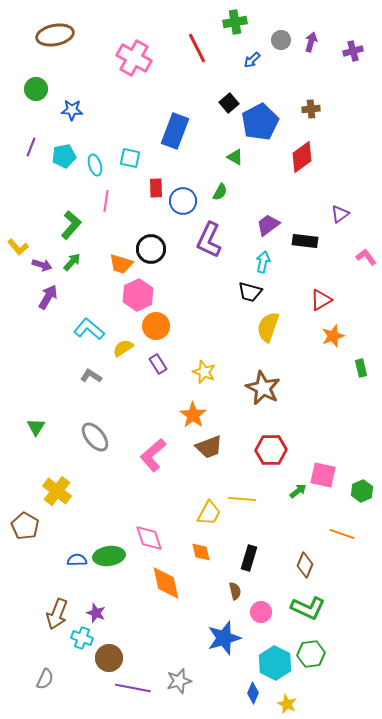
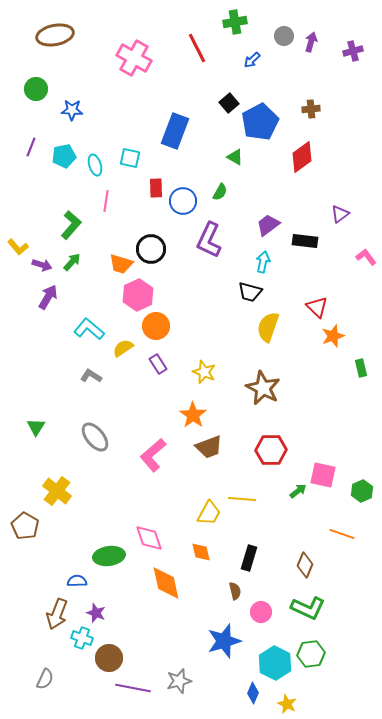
gray circle at (281, 40): moved 3 px right, 4 px up
red triangle at (321, 300): moved 4 px left, 7 px down; rotated 45 degrees counterclockwise
blue semicircle at (77, 560): moved 21 px down
blue star at (224, 638): moved 3 px down
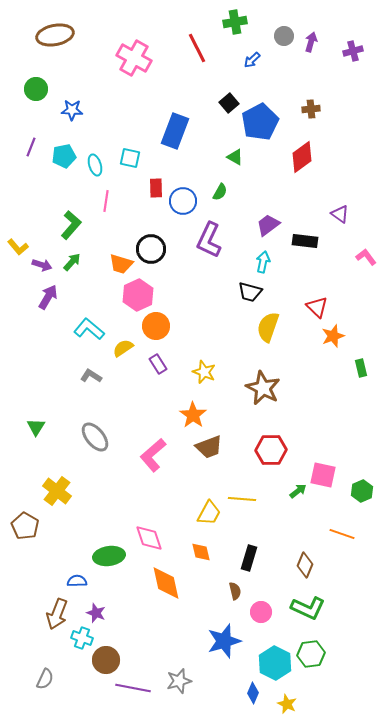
purple triangle at (340, 214): rotated 48 degrees counterclockwise
brown circle at (109, 658): moved 3 px left, 2 px down
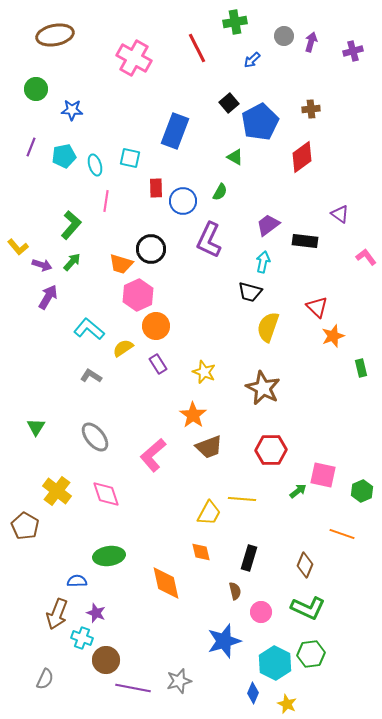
pink diamond at (149, 538): moved 43 px left, 44 px up
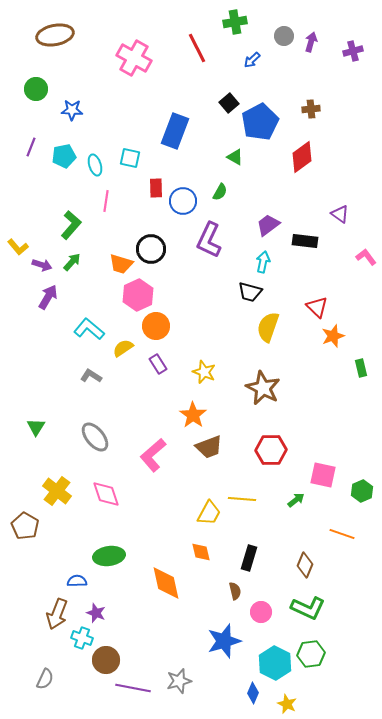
green arrow at (298, 491): moved 2 px left, 9 px down
